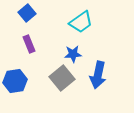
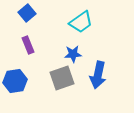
purple rectangle: moved 1 px left, 1 px down
gray square: rotated 20 degrees clockwise
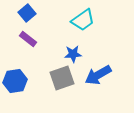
cyan trapezoid: moved 2 px right, 2 px up
purple rectangle: moved 6 px up; rotated 30 degrees counterclockwise
blue arrow: rotated 48 degrees clockwise
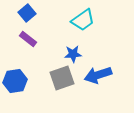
blue arrow: rotated 12 degrees clockwise
